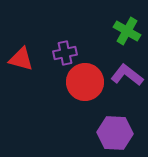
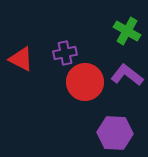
red triangle: rotated 12 degrees clockwise
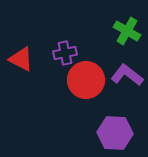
red circle: moved 1 px right, 2 px up
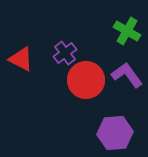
purple cross: rotated 25 degrees counterclockwise
purple L-shape: rotated 16 degrees clockwise
purple hexagon: rotated 8 degrees counterclockwise
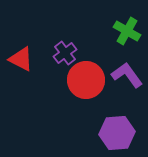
purple hexagon: moved 2 px right
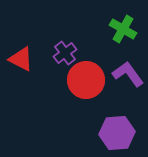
green cross: moved 4 px left, 2 px up
purple L-shape: moved 1 px right, 1 px up
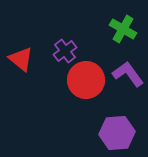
purple cross: moved 2 px up
red triangle: rotated 12 degrees clockwise
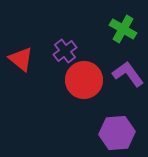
red circle: moved 2 px left
